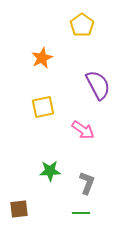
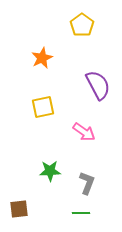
pink arrow: moved 1 px right, 2 px down
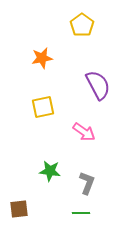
orange star: rotated 15 degrees clockwise
green star: rotated 10 degrees clockwise
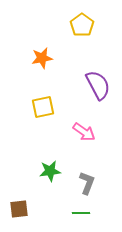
green star: rotated 15 degrees counterclockwise
